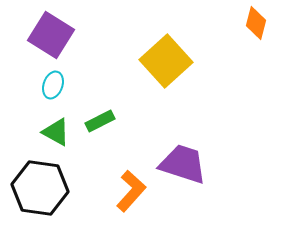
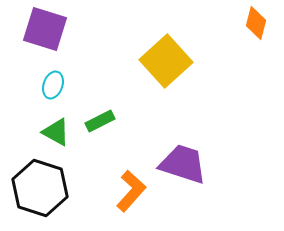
purple square: moved 6 px left, 6 px up; rotated 15 degrees counterclockwise
black hexagon: rotated 10 degrees clockwise
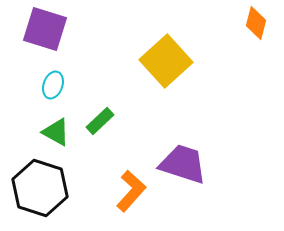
green rectangle: rotated 16 degrees counterclockwise
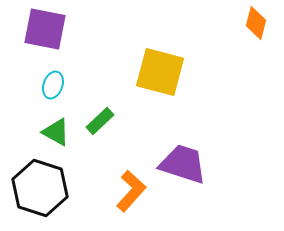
purple square: rotated 6 degrees counterclockwise
yellow square: moved 6 px left, 11 px down; rotated 33 degrees counterclockwise
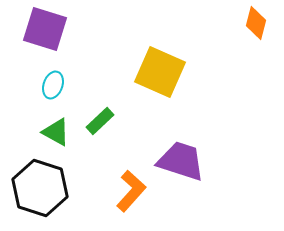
purple square: rotated 6 degrees clockwise
yellow square: rotated 9 degrees clockwise
purple trapezoid: moved 2 px left, 3 px up
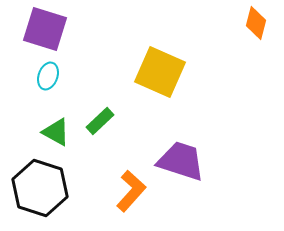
cyan ellipse: moved 5 px left, 9 px up
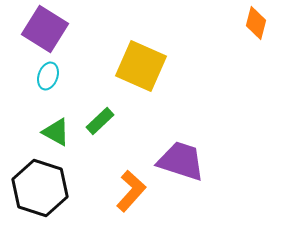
purple square: rotated 15 degrees clockwise
yellow square: moved 19 px left, 6 px up
